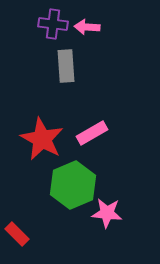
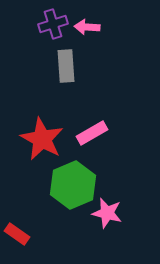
purple cross: rotated 24 degrees counterclockwise
pink star: rotated 8 degrees clockwise
red rectangle: rotated 10 degrees counterclockwise
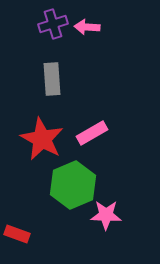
gray rectangle: moved 14 px left, 13 px down
pink star: moved 1 px left, 2 px down; rotated 12 degrees counterclockwise
red rectangle: rotated 15 degrees counterclockwise
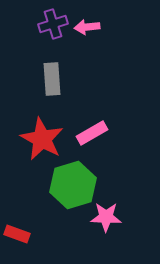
pink arrow: rotated 10 degrees counterclockwise
green hexagon: rotated 6 degrees clockwise
pink star: moved 2 px down
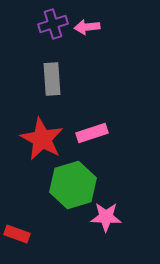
pink rectangle: rotated 12 degrees clockwise
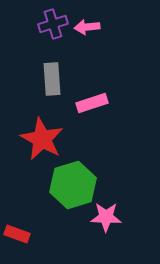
pink rectangle: moved 30 px up
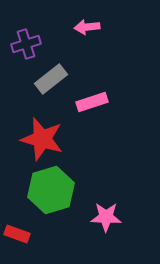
purple cross: moved 27 px left, 20 px down
gray rectangle: moved 1 px left; rotated 56 degrees clockwise
pink rectangle: moved 1 px up
red star: rotated 12 degrees counterclockwise
green hexagon: moved 22 px left, 5 px down
